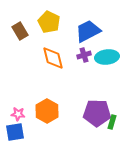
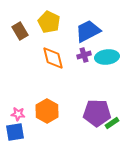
green rectangle: moved 1 px down; rotated 40 degrees clockwise
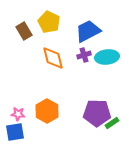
brown rectangle: moved 4 px right
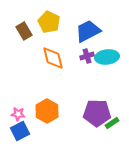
purple cross: moved 3 px right, 1 px down
blue square: moved 5 px right, 1 px up; rotated 18 degrees counterclockwise
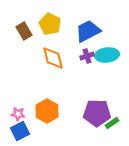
yellow pentagon: moved 1 px right, 2 px down
cyan ellipse: moved 2 px up
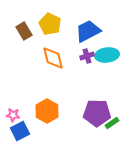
pink star: moved 5 px left, 1 px down
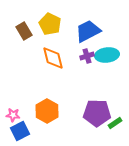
green rectangle: moved 3 px right
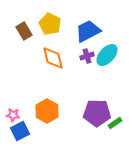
cyan ellipse: rotated 40 degrees counterclockwise
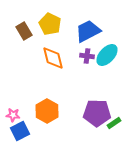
purple cross: rotated 24 degrees clockwise
green rectangle: moved 1 px left
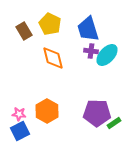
blue trapezoid: moved 2 px up; rotated 80 degrees counterclockwise
purple cross: moved 4 px right, 5 px up
pink star: moved 6 px right, 1 px up
